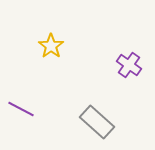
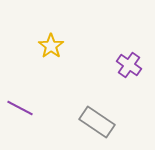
purple line: moved 1 px left, 1 px up
gray rectangle: rotated 8 degrees counterclockwise
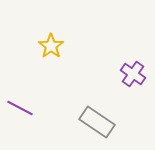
purple cross: moved 4 px right, 9 px down
